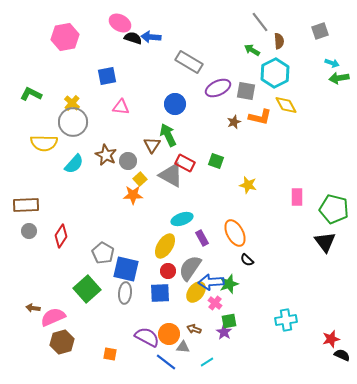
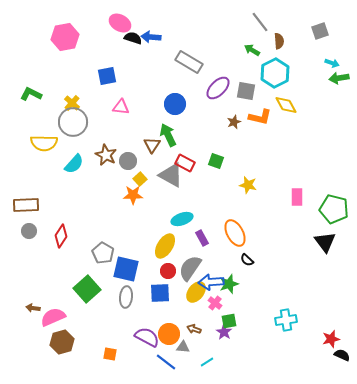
purple ellipse at (218, 88): rotated 20 degrees counterclockwise
gray ellipse at (125, 293): moved 1 px right, 4 px down
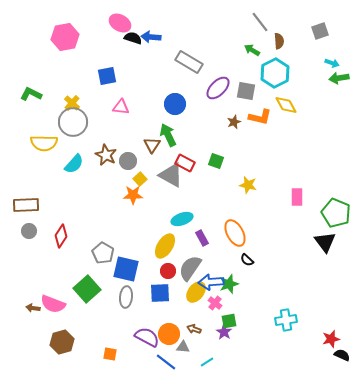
green pentagon at (334, 209): moved 2 px right, 4 px down; rotated 8 degrees clockwise
pink semicircle at (53, 317): moved 13 px up; rotated 135 degrees counterclockwise
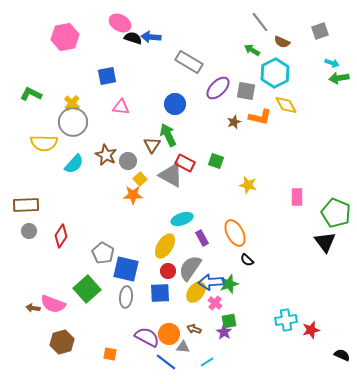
brown semicircle at (279, 41): moved 3 px right, 1 px down; rotated 119 degrees clockwise
red star at (331, 339): moved 20 px left, 9 px up
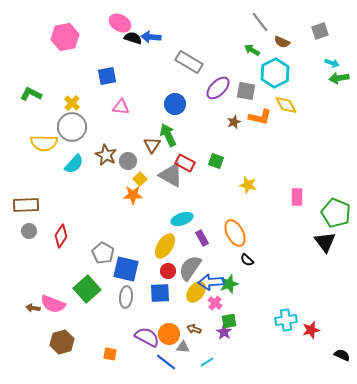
gray circle at (73, 122): moved 1 px left, 5 px down
